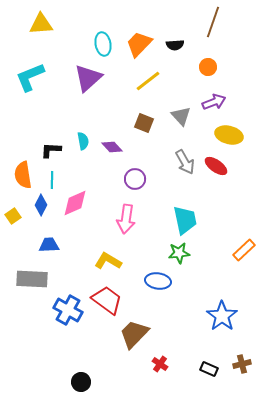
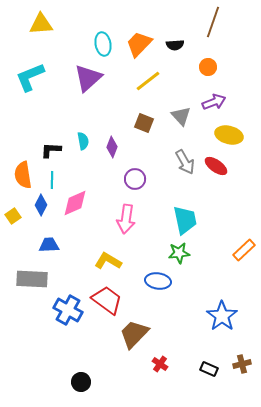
purple diamond: rotated 65 degrees clockwise
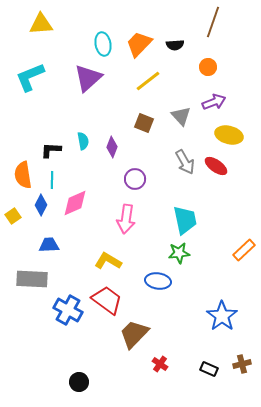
black circle: moved 2 px left
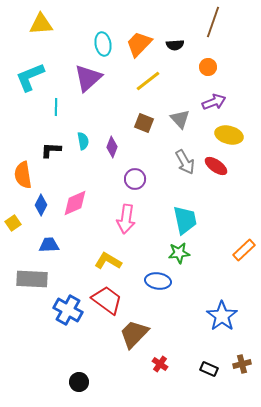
gray triangle: moved 1 px left, 3 px down
cyan line: moved 4 px right, 73 px up
yellow square: moved 7 px down
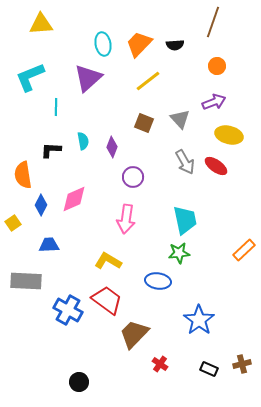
orange circle: moved 9 px right, 1 px up
purple circle: moved 2 px left, 2 px up
pink diamond: moved 1 px left, 4 px up
gray rectangle: moved 6 px left, 2 px down
blue star: moved 23 px left, 4 px down
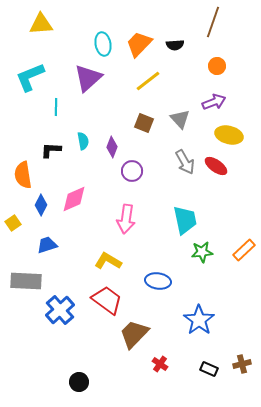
purple circle: moved 1 px left, 6 px up
blue trapezoid: moved 2 px left; rotated 15 degrees counterclockwise
green star: moved 23 px right, 1 px up
blue cross: moved 8 px left; rotated 20 degrees clockwise
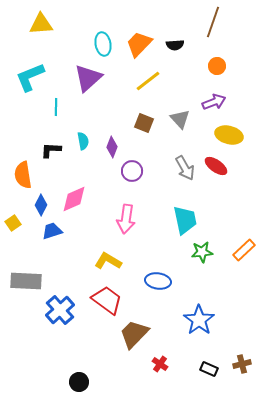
gray arrow: moved 6 px down
blue trapezoid: moved 5 px right, 14 px up
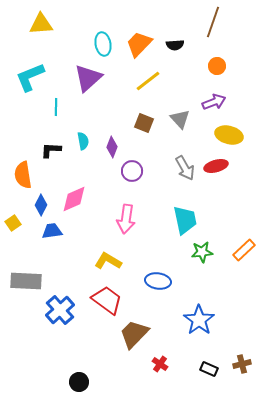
red ellipse: rotated 50 degrees counterclockwise
blue trapezoid: rotated 10 degrees clockwise
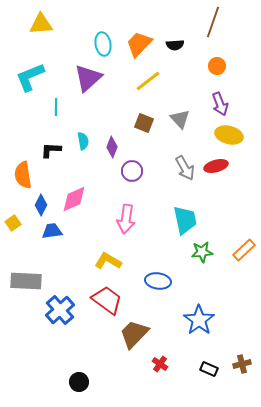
purple arrow: moved 6 px right, 2 px down; rotated 90 degrees clockwise
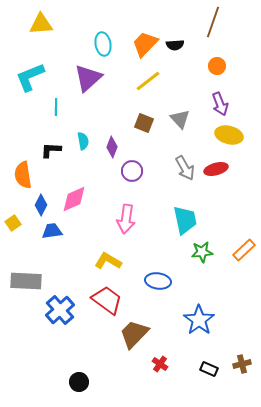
orange trapezoid: moved 6 px right
red ellipse: moved 3 px down
